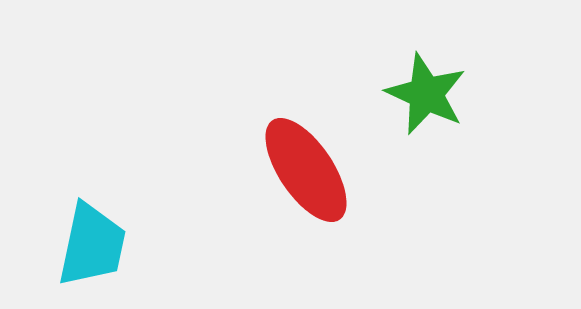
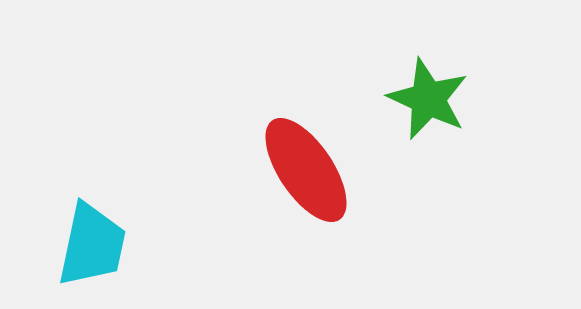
green star: moved 2 px right, 5 px down
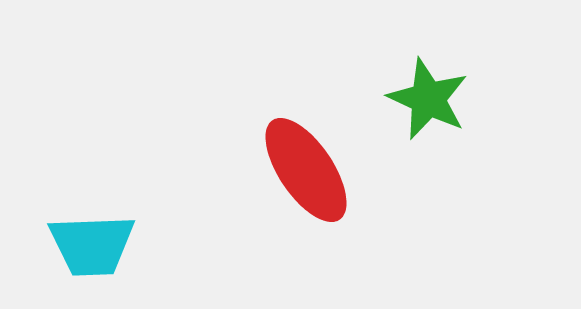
cyan trapezoid: rotated 76 degrees clockwise
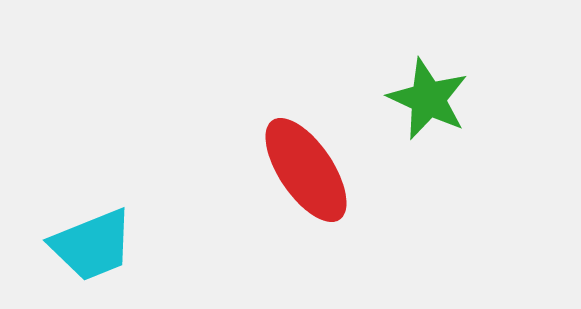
cyan trapezoid: rotated 20 degrees counterclockwise
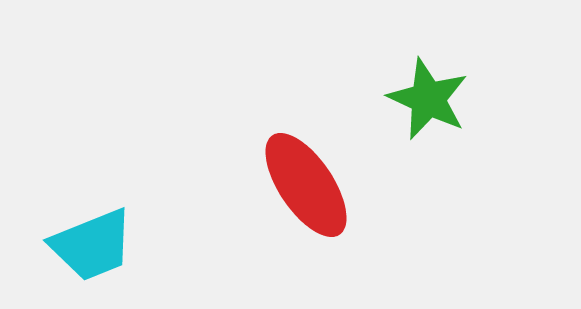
red ellipse: moved 15 px down
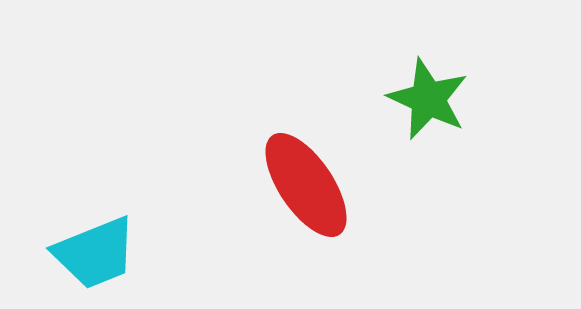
cyan trapezoid: moved 3 px right, 8 px down
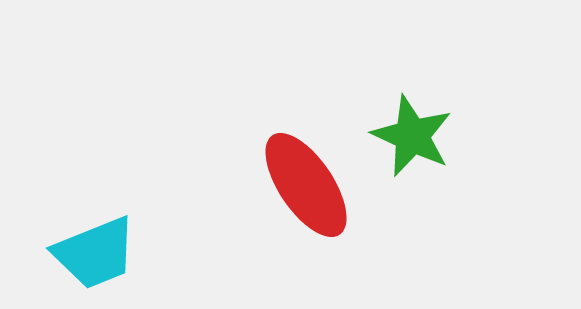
green star: moved 16 px left, 37 px down
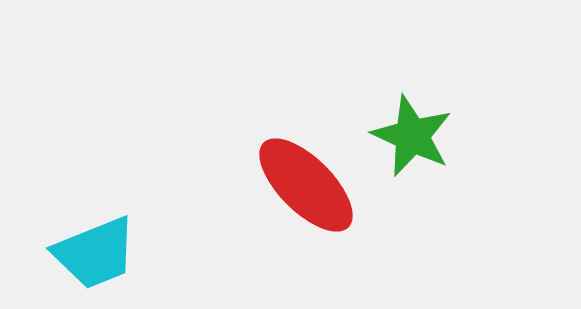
red ellipse: rotated 11 degrees counterclockwise
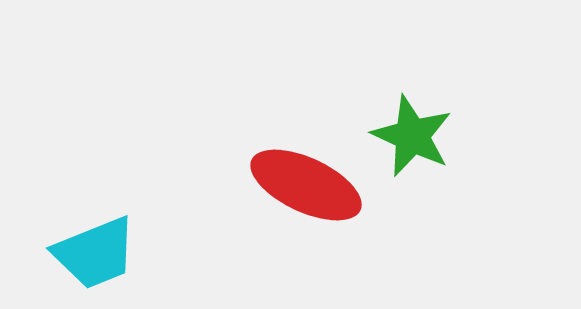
red ellipse: rotated 20 degrees counterclockwise
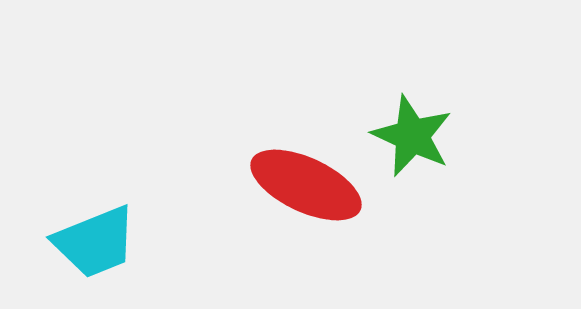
cyan trapezoid: moved 11 px up
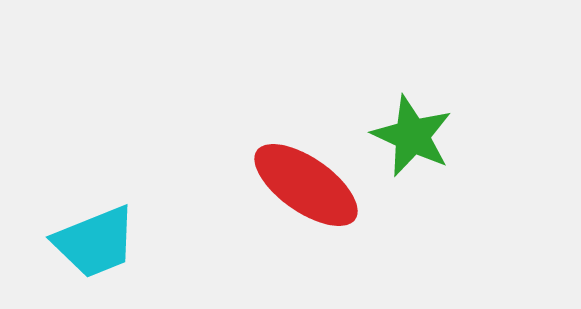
red ellipse: rotated 10 degrees clockwise
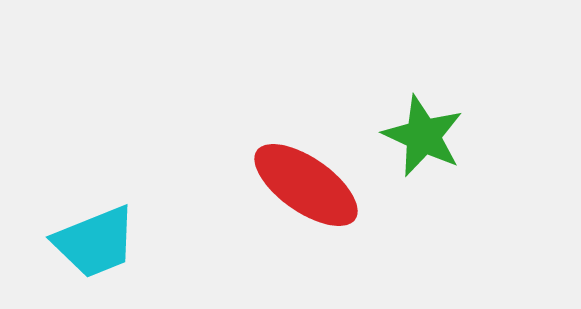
green star: moved 11 px right
